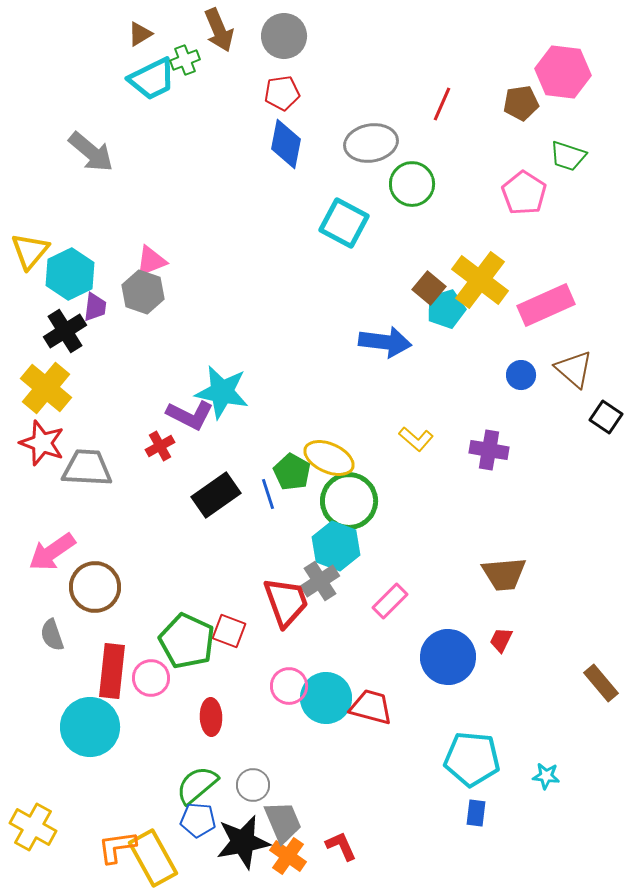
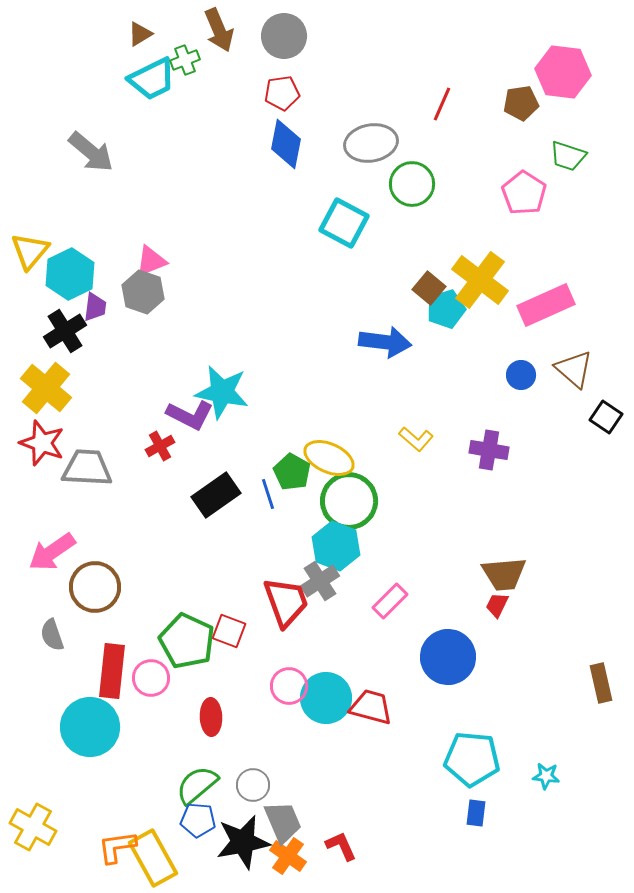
red trapezoid at (501, 640): moved 4 px left, 35 px up
brown rectangle at (601, 683): rotated 27 degrees clockwise
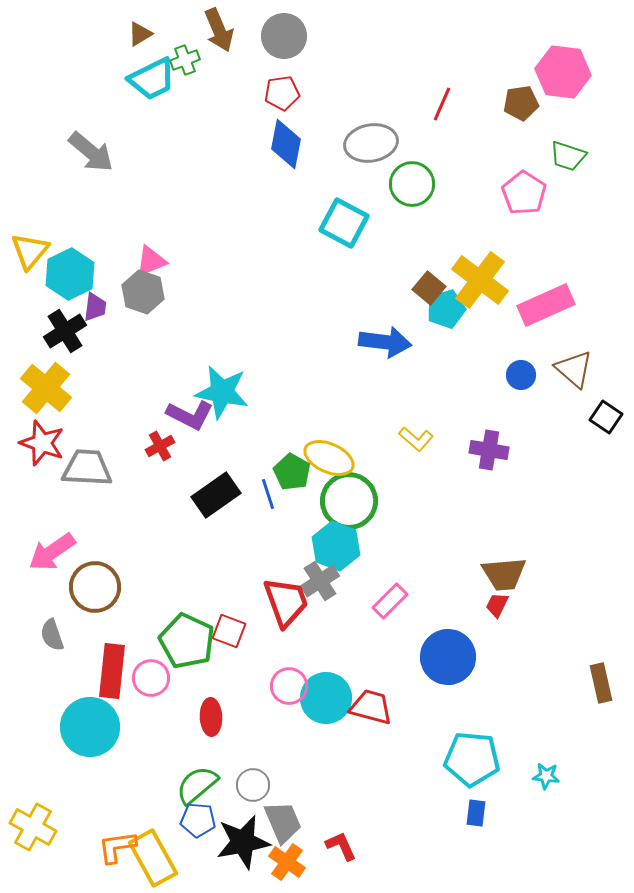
orange cross at (288, 856): moved 1 px left, 6 px down
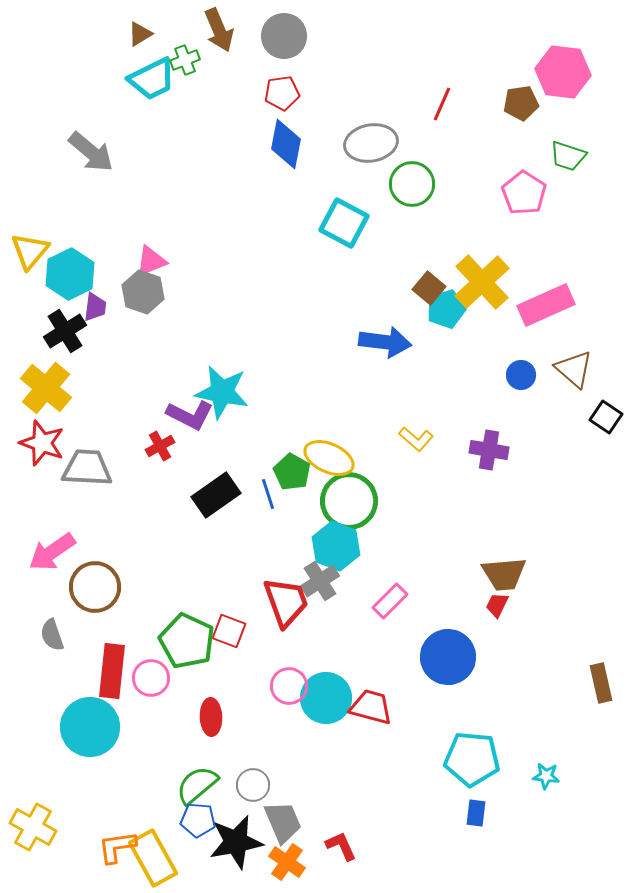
yellow cross at (480, 280): moved 2 px right, 2 px down; rotated 10 degrees clockwise
black star at (243, 842): moved 7 px left
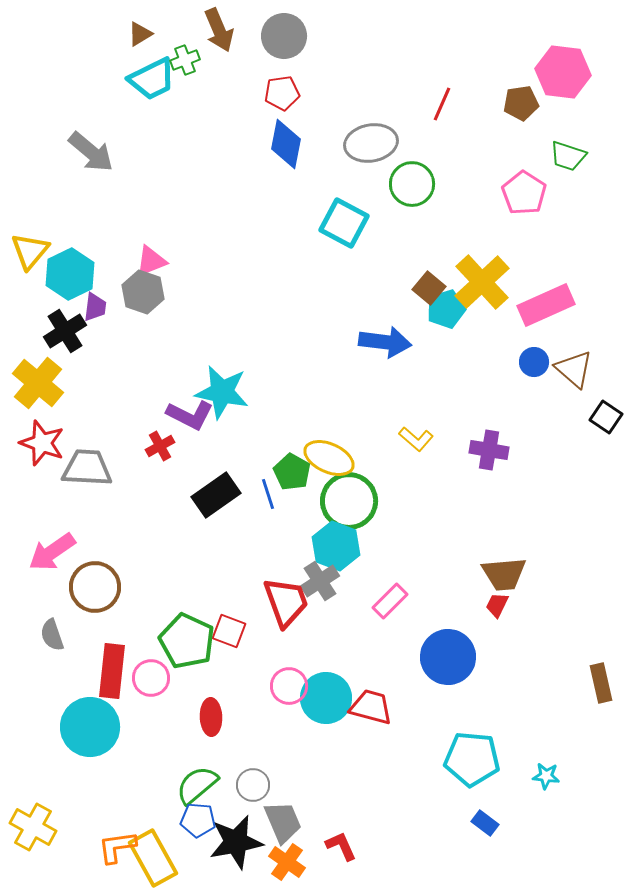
blue circle at (521, 375): moved 13 px right, 13 px up
yellow cross at (46, 388): moved 8 px left, 5 px up
blue rectangle at (476, 813): moved 9 px right, 10 px down; rotated 60 degrees counterclockwise
